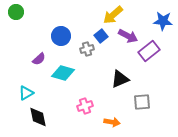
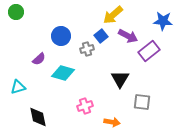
black triangle: rotated 36 degrees counterclockwise
cyan triangle: moved 8 px left, 6 px up; rotated 14 degrees clockwise
gray square: rotated 12 degrees clockwise
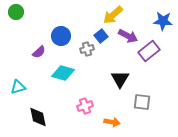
purple semicircle: moved 7 px up
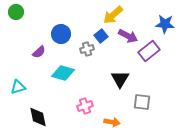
blue star: moved 2 px right, 3 px down
blue circle: moved 2 px up
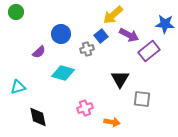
purple arrow: moved 1 px right, 1 px up
gray square: moved 3 px up
pink cross: moved 2 px down
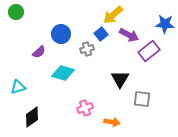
blue square: moved 2 px up
black diamond: moved 6 px left; rotated 65 degrees clockwise
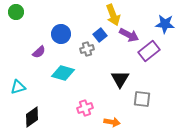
yellow arrow: rotated 70 degrees counterclockwise
blue square: moved 1 px left, 1 px down
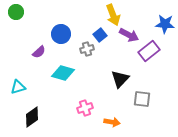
black triangle: rotated 12 degrees clockwise
